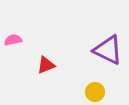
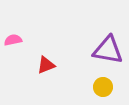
purple triangle: rotated 16 degrees counterclockwise
yellow circle: moved 8 px right, 5 px up
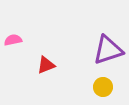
purple triangle: rotated 28 degrees counterclockwise
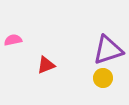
yellow circle: moved 9 px up
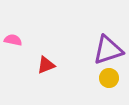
pink semicircle: rotated 24 degrees clockwise
yellow circle: moved 6 px right
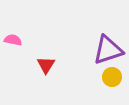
red triangle: rotated 36 degrees counterclockwise
yellow circle: moved 3 px right, 1 px up
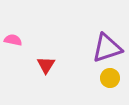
purple triangle: moved 1 px left, 2 px up
yellow circle: moved 2 px left, 1 px down
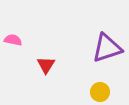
yellow circle: moved 10 px left, 14 px down
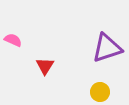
pink semicircle: rotated 12 degrees clockwise
red triangle: moved 1 px left, 1 px down
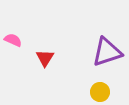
purple triangle: moved 4 px down
red triangle: moved 8 px up
